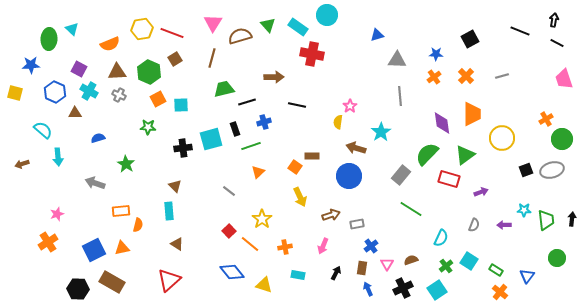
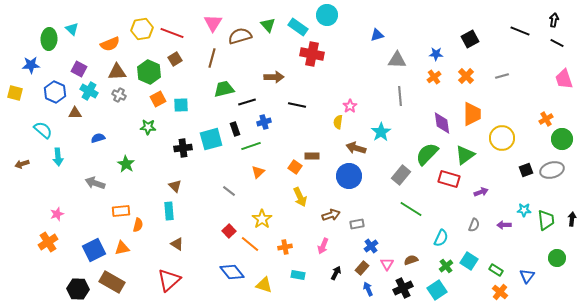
brown rectangle at (362, 268): rotated 32 degrees clockwise
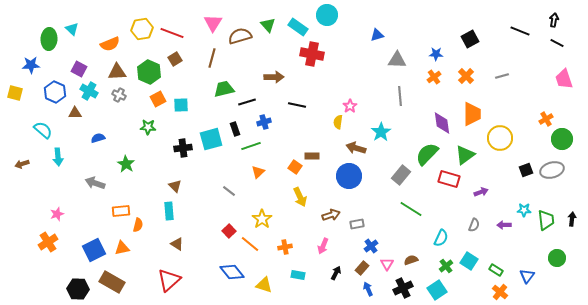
yellow circle at (502, 138): moved 2 px left
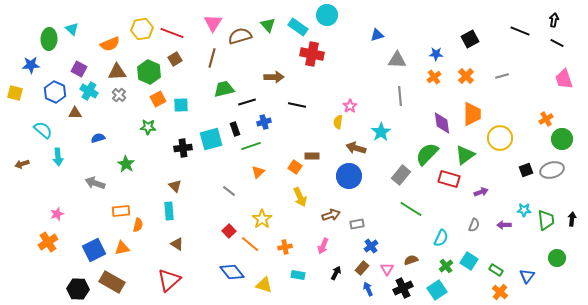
gray cross at (119, 95): rotated 16 degrees clockwise
pink triangle at (387, 264): moved 5 px down
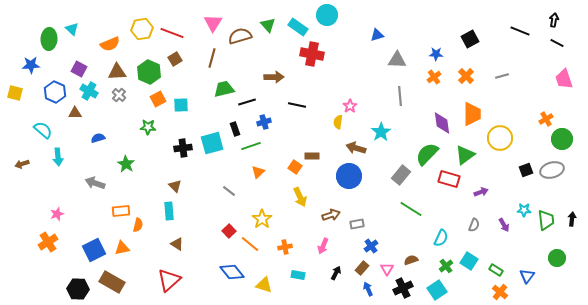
cyan square at (211, 139): moved 1 px right, 4 px down
purple arrow at (504, 225): rotated 120 degrees counterclockwise
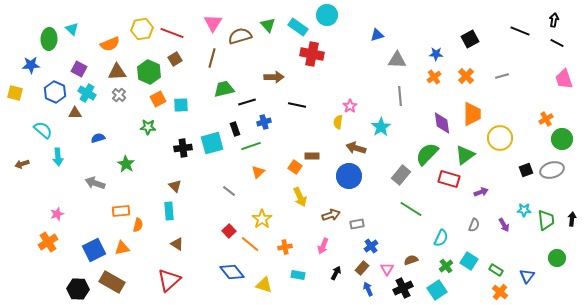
cyan cross at (89, 91): moved 2 px left, 2 px down
cyan star at (381, 132): moved 5 px up
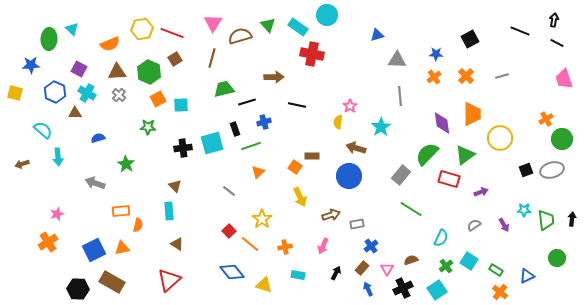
gray semicircle at (474, 225): rotated 144 degrees counterclockwise
blue triangle at (527, 276): rotated 28 degrees clockwise
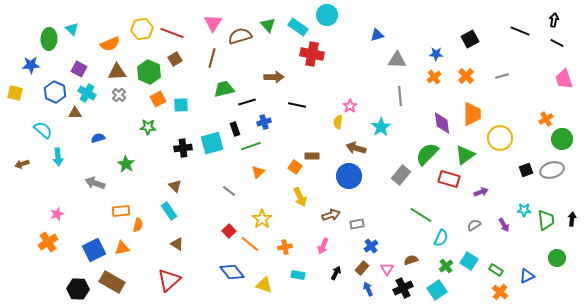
green line at (411, 209): moved 10 px right, 6 px down
cyan rectangle at (169, 211): rotated 30 degrees counterclockwise
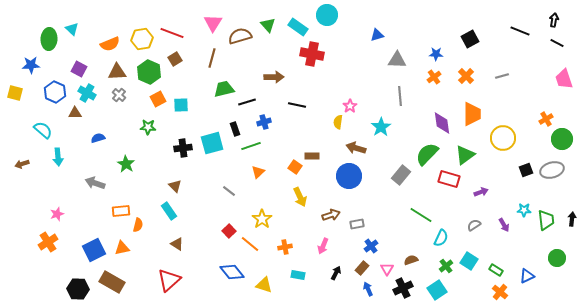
yellow hexagon at (142, 29): moved 10 px down
yellow circle at (500, 138): moved 3 px right
